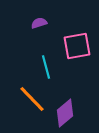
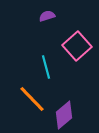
purple semicircle: moved 8 px right, 7 px up
pink square: rotated 32 degrees counterclockwise
purple diamond: moved 1 px left, 2 px down
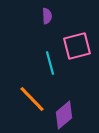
purple semicircle: rotated 105 degrees clockwise
pink square: rotated 28 degrees clockwise
cyan line: moved 4 px right, 4 px up
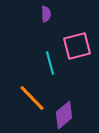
purple semicircle: moved 1 px left, 2 px up
orange line: moved 1 px up
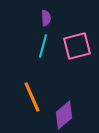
purple semicircle: moved 4 px down
cyan line: moved 7 px left, 17 px up; rotated 30 degrees clockwise
orange line: moved 1 px up; rotated 20 degrees clockwise
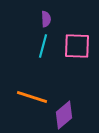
purple semicircle: moved 1 px down
pink square: rotated 16 degrees clockwise
orange line: rotated 48 degrees counterclockwise
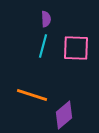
pink square: moved 1 px left, 2 px down
orange line: moved 2 px up
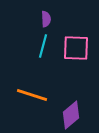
purple diamond: moved 7 px right
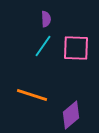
cyan line: rotated 20 degrees clockwise
